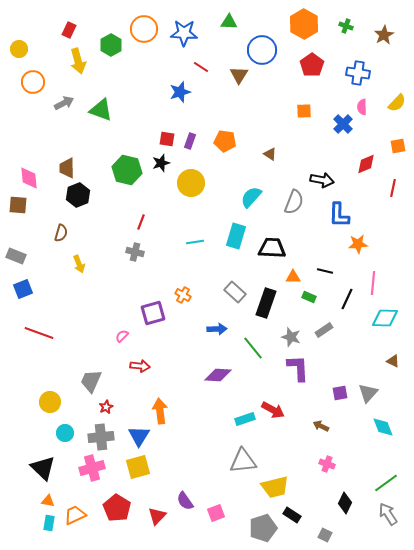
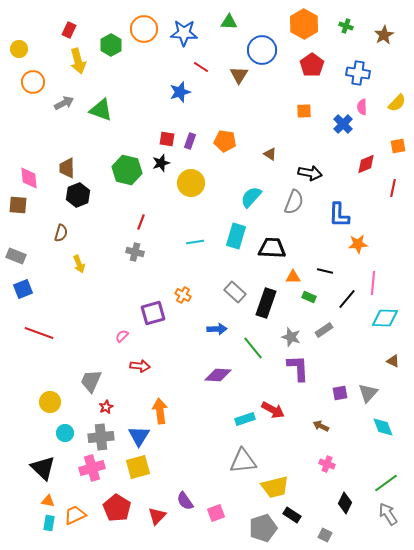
black arrow at (322, 180): moved 12 px left, 7 px up
black line at (347, 299): rotated 15 degrees clockwise
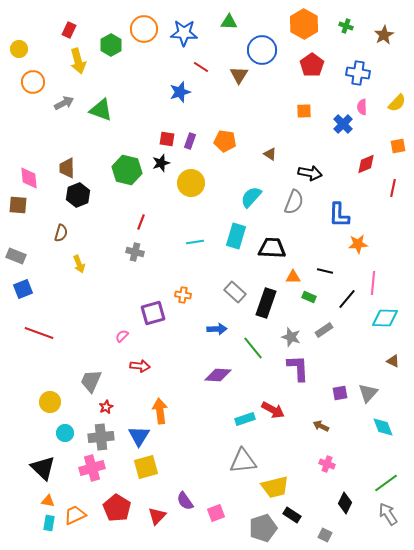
orange cross at (183, 295): rotated 21 degrees counterclockwise
yellow square at (138, 467): moved 8 px right
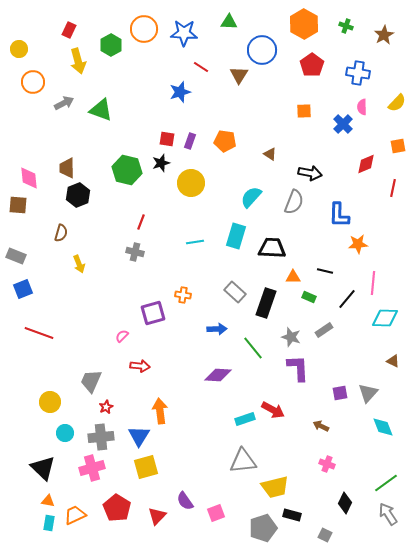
black rectangle at (292, 515): rotated 18 degrees counterclockwise
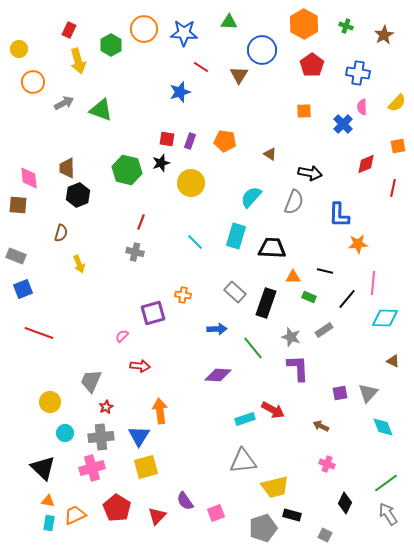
cyan line at (195, 242): rotated 54 degrees clockwise
